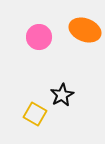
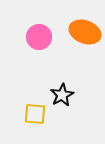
orange ellipse: moved 2 px down
yellow square: rotated 25 degrees counterclockwise
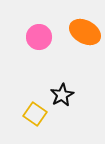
orange ellipse: rotated 8 degrees clockwise
yellow square: rotated 30 degrees clockwise
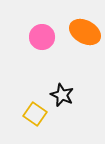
pink circle: moved 3 px right
black star: rotated 20 degrees counterclockwise
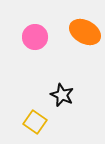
pink circle: moved 7 px left
yellow square: moved 8 px down
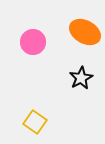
pink circle: moved 2 px left, 5 px down
black star: moved 19 px right, 17 px up; rotated 20 degrees clockwise
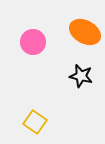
black star: moved 2 px up; rotated 30 degrees counterclockwise
